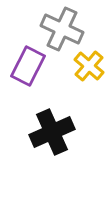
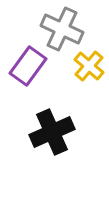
purple rectangle: rotated 9 degrees clockwise
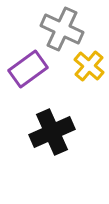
purple rectangle: moved 3 px down; rotated 18 degrees clockwise
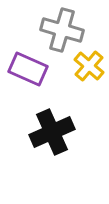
gray cross: moved 1 px down; rotated 9 degrees counterclockwise
purple rectangle: rotated 60 degrees clockwise
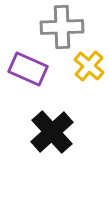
gray cross: moved 3 px up; rotated 18 degrees counterclockwise
black cross: rotated 18 degrees counterclockwise
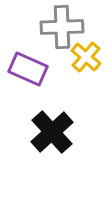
yellow cross: moved 3 px left, 9 px up
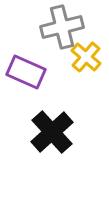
gray cross: rotated 12 degrees counterclockwise
purple rectangle: moved 2 px left, 3 px down
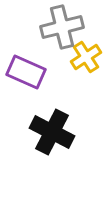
yellow cross: rotated 16 degrees clockwise
black cross: rotated 21 degrees counterclockwise
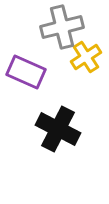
black cross: moved 6 px right, 3 px up
